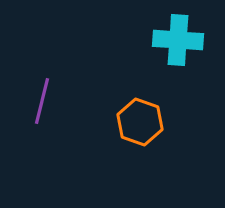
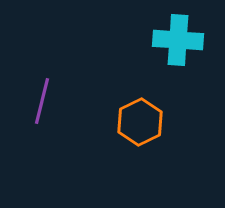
orange hexagon: rotated 15 degrees clockwise
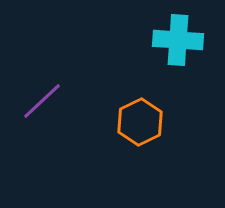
purple line: rotated 33 degrees clockwise
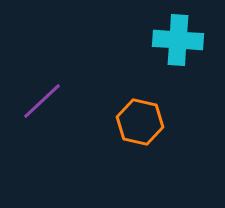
orange hexagon: rotated 21 degrees counterclockwise
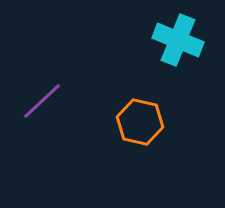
cyan cross: rotated 18 degrees clockwise
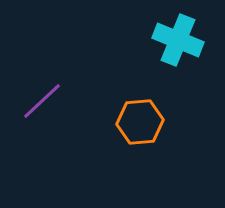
orange hexagon: rotated 18 degrees counterclockwise
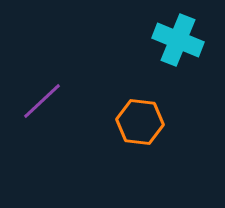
orange hexagon: rotated 12 degrees clockwise
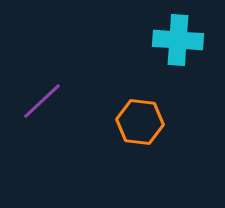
cyan cross: rotated 18 degrees counterclockwise
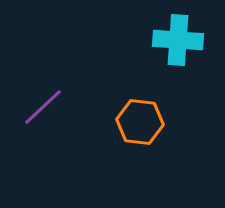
purple line: moved 1 px right, 6 px down
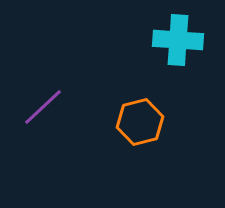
orange hexagon: rotated 21 degrees counterclockwise
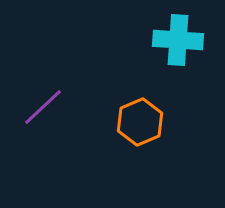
orange hexagon: rotated 9 degrees counterclockwise
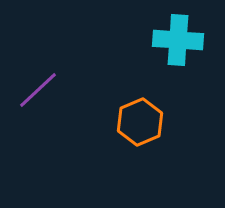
purple line: moved 5 px left, 17 px up
